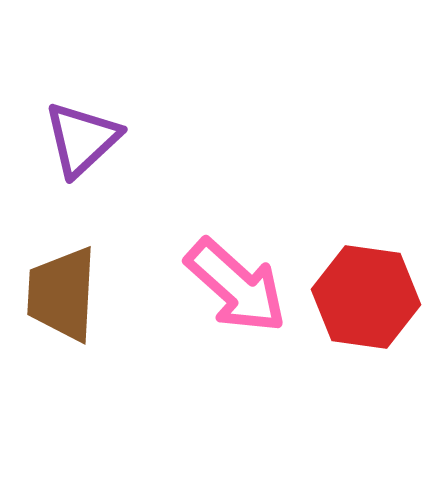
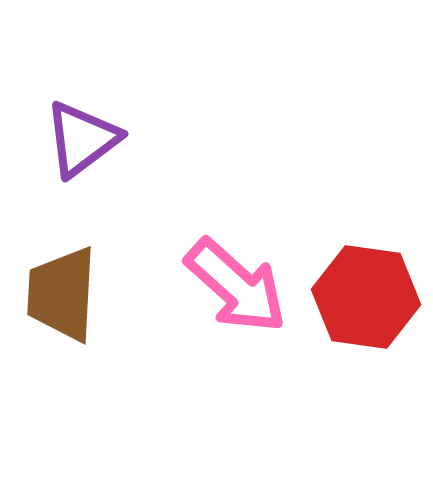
purple triangle: rotated 6 degrees clockwise
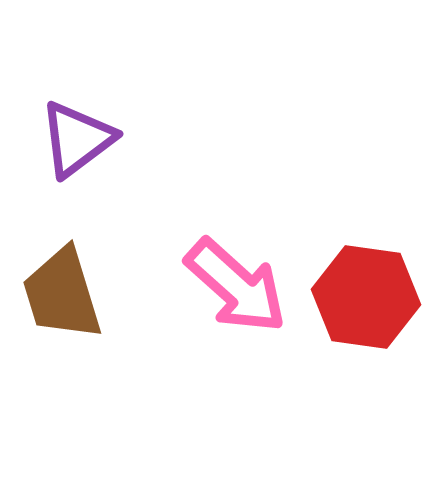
purple triangle: moved 5 px left
brown trapezoid: rotated 20 degrees counterclockwise
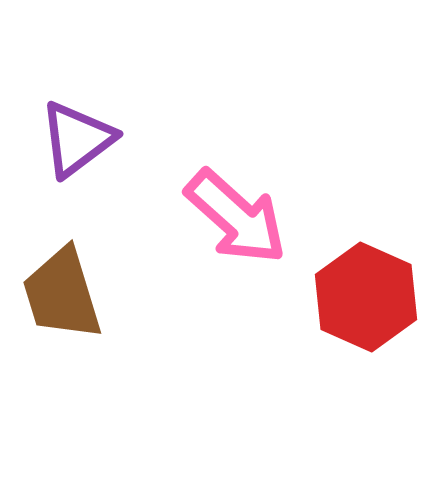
pink arrow: moved 69 px up
red hexagon: rotated 16 degrees clockwise
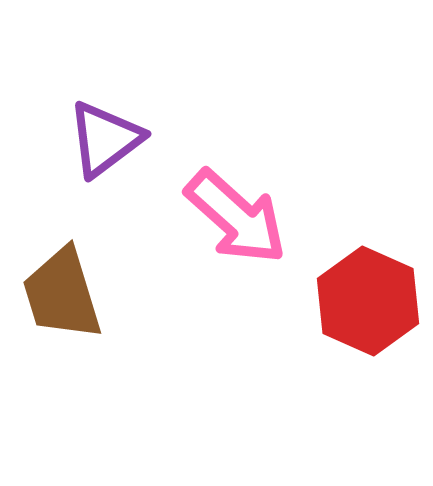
purple triangle: moved 28 px right
red hexagon: moved 2 px right, 4 px down
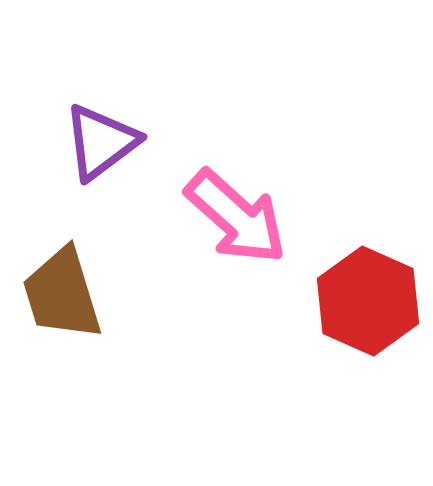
purple triangle: moved 4 px left, 3 px down
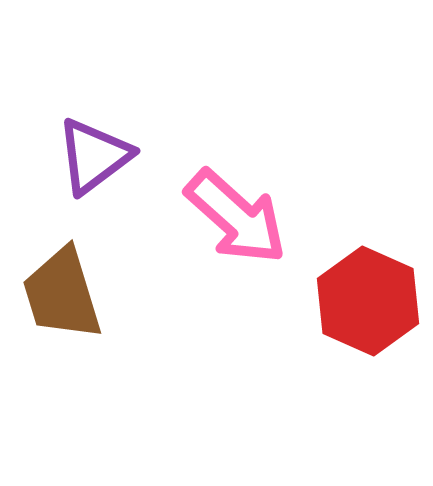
purple triangle: moved 7 px left, 14 px down
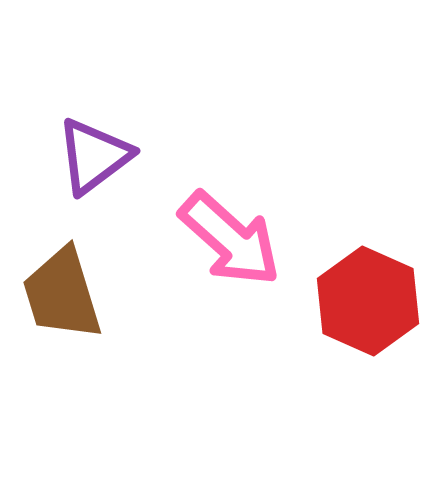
pink arrow: moved 6 px left, 22 px down
